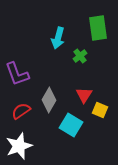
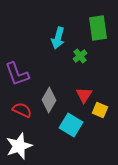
red semicircle: moved 1 px right, 1 px up; rotated 60 degrees clockwise
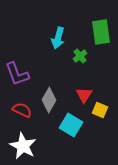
green rectangle: moved 3 px right, 4 px down
white star: moved 4 px right; rotated 24 degrees counterclockwise
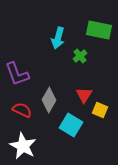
green rectangle: moved 2 px left, 2 px up; rotated 70 degrees counterclockwise
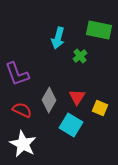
red triangle: moved 7 px left, 2 px down
yellow square: moved 2 px up
white star: moved 2 px up
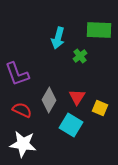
green rectangle: rotated 10 degrees counterclockwise
white star: rotated 20 degrees counterclockwise
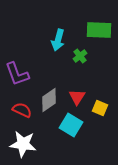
cyan arrow: moved 2 px down
gray diamond: rotated 25 degrees clockwise
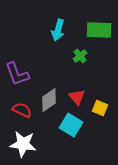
cyan arrow: moved 10 px up
red triangle: rotated 12 degrees counterclockwise
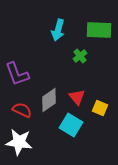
white star: moved 4 px left, 2 px up
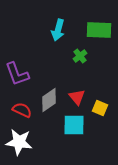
cyan square: moved 3 px right; rotated 30 degrees counterclockwise
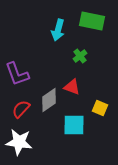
green rectangle: moved 7 px left, 9 px up; rotated 10 degrees clockwise
red triangle: moved 5 px left, 10 px up; rotated 30 degrees counterclockwise
red semicircle: moved 1 px left, 1 px up; rotated 72 degrees counterclockwise
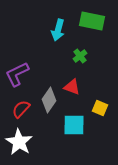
purple L-shape: rotated 84 degrees clockwise
gray diamond: rotated 20 degrees counterclockwise
white star: rotated 24 degrees clockwise
